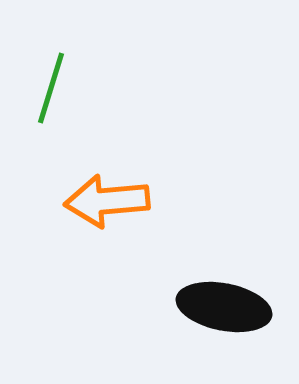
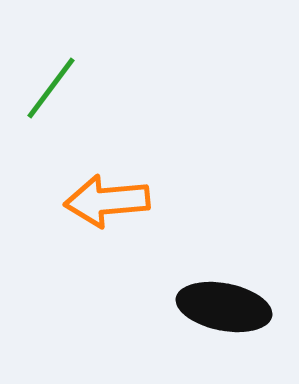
green line: rotated 20 degrees clockwise
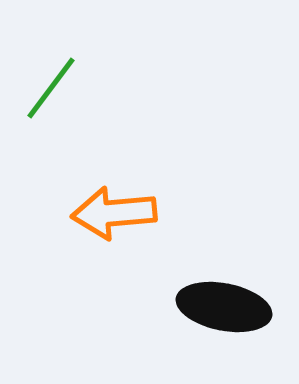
orange arrow: moved 7 px right, 12 px down
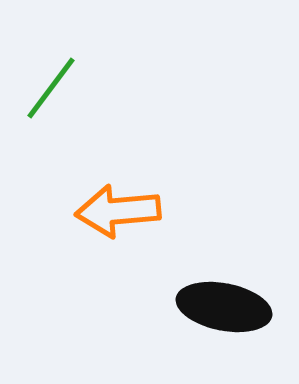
orange arrow: moved 4 px right, 2 px up
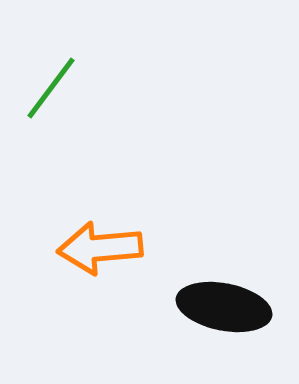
orange arrow: moved 18 px left, 37 px down
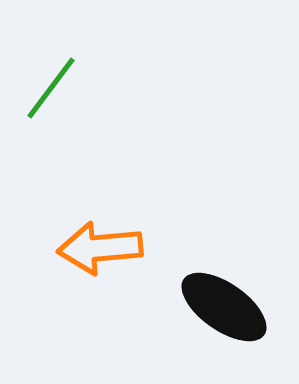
black ellipse: rotated 24 degrees clockwise
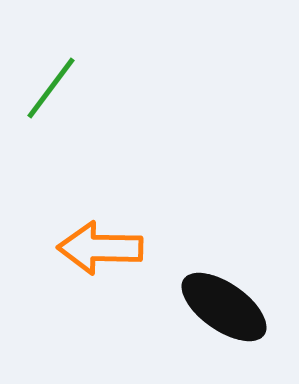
orange arrow: rotated 6 degrees clockwise
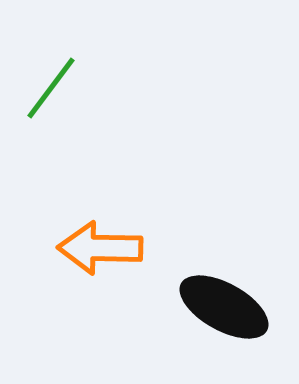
black ellipse: rotated 6 degrees counterclockwise
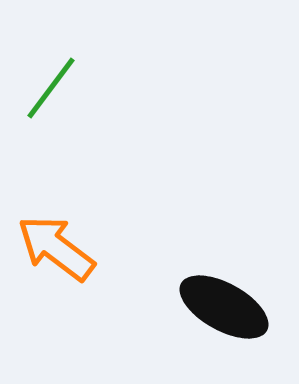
orange arrow: moved 44 px left; rotated 36 degrees clockwise
